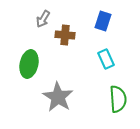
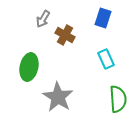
blue rectangle: moved 3 px up
brown cross: rotated 24 degrees clockwise
green ellipse: moved 3 px down
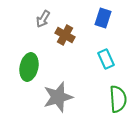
gray star: rotated 24 degrees clockwise
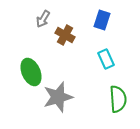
blue rectangle: moved 1 px left, 2 px down
green ellipse: moved 2 px right, 5 px down; rotated 36 degrees counterclockwise
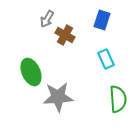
gray arrow: moved 4 px right
gray star: rotated 12 degrees clockwise
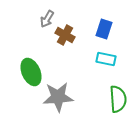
blue rectangle: moved 2 px right, 9 px down
cyan rectangle: rotated 54 degrees counterclockwise
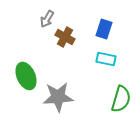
brown cross: moved 2 px down
green ellipse: moved 5 px left, 4 px down
green semicircle: moved 3 px right; rotated 20 degrees clockwise
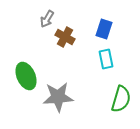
cyan rectangle: rotated 66 degrees clockwise
